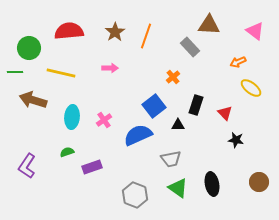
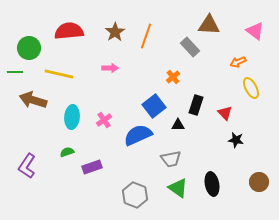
yellow line: moved 2 px left, 1 px down
yellow ellipse: rotated 25 degrees clockwise
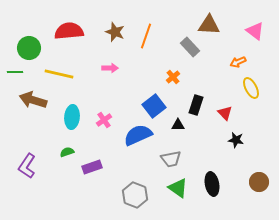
brown star: rotated 18 degrees counterclockwise
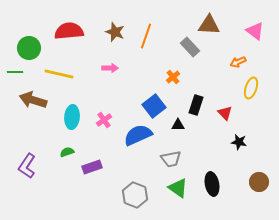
yellow ellipse: rotated 45 degrees clockwise
black star: moved 3 px right, 2 px down
